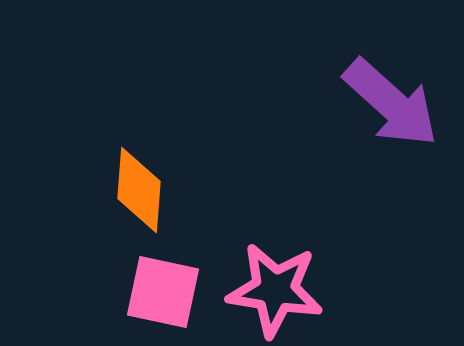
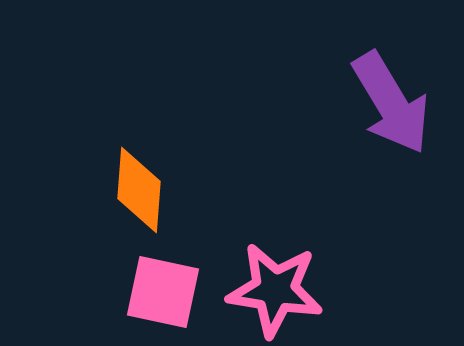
purple arrow: rotated 17 degrees clockwise
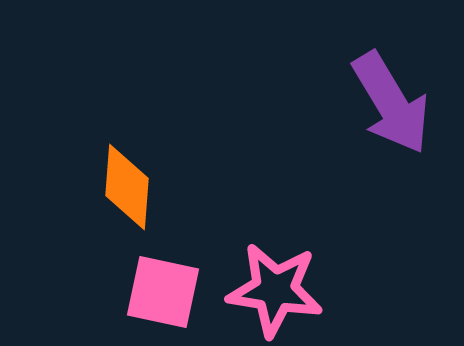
orange diamond: moved 12 px left, 3 px up
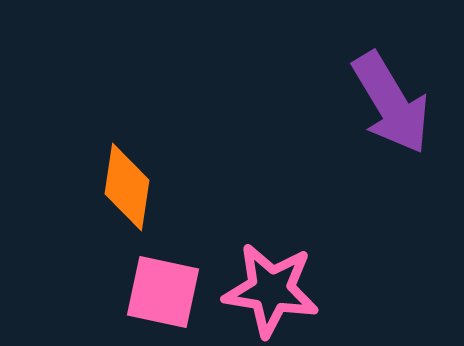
orange diamond: rotated 4 degrees clockwise
pink star: moved 4 px left
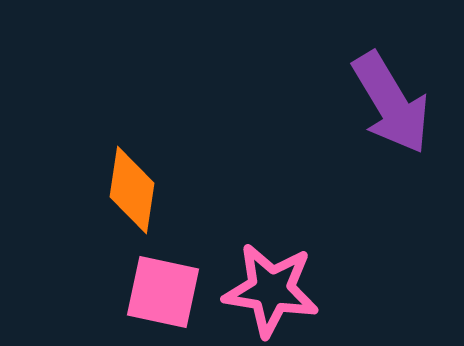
orange diamond: moved 5 px right, 3 px down
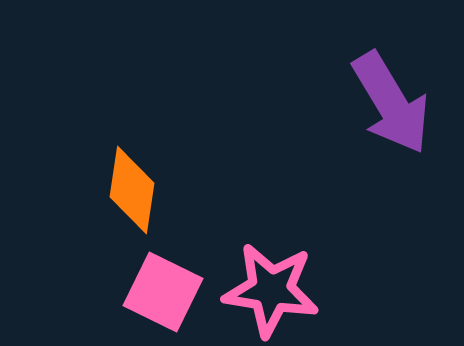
pink square: rotated 14 degrees clockwise
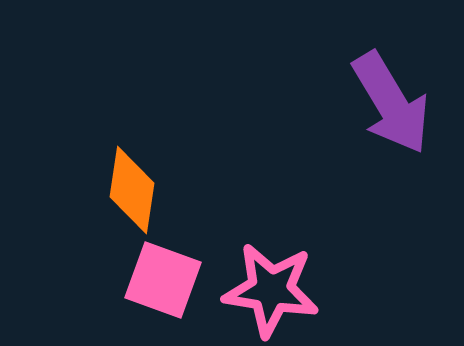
pink square: moved 12 px up; rotated 6 degrees counterclockwise
